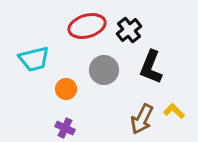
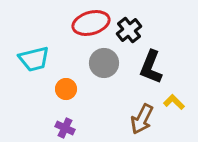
red ellipse: moved 4 px right, 3 px up
gray circle: moved 7 px up
yellow L-shape: moved 9 px up
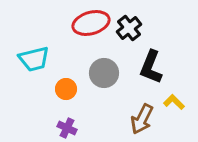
black cross: moved 2 px up
gray circle: moved 10 px down
purple cross: moved 2 px right
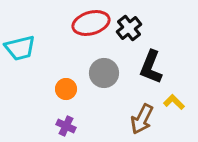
cyan trapezoid: moved 14 px left, 11 px up
purple cross: moved 1 px left, 2 px up
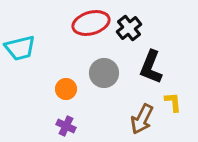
yellow L-shape: moved 1 px left; rotated 40 degrees clockwise
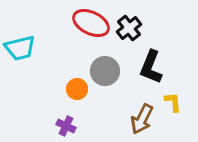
red ellipse: rotated 42 degrees clockwise
gray circle: moved 1 px right, 2 px up
orange circle: moved 11 px right
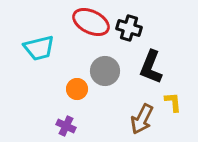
red ellipse: moved 1 px up
black cross: rotated 35 degrees counterclockwise
cyan trapezoid: moved 19 px right
